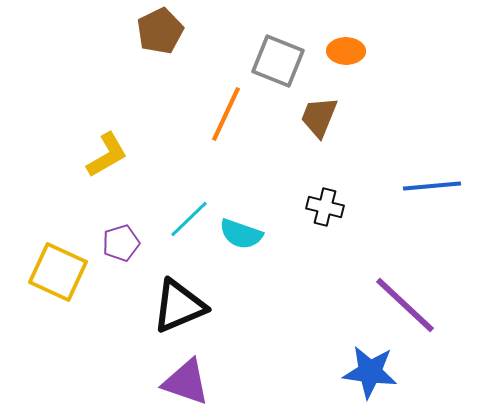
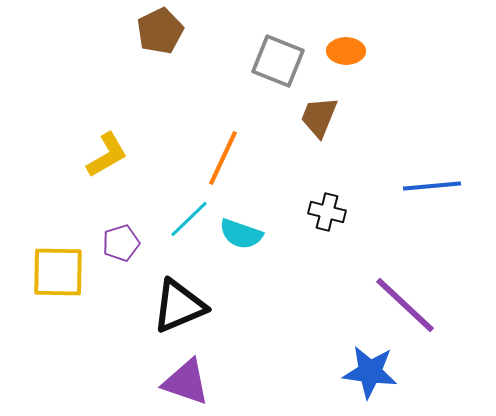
orange line: moved 3 px left, 44 px down
black cross: moved 2 px right, 5 px down
yellow square: rotated 24 degrees counterclockwise
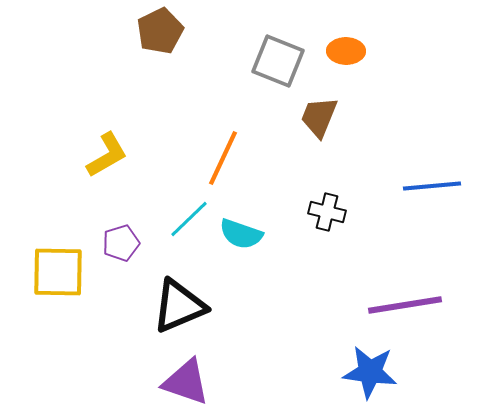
purple line: rotated 52 degrees counterclockwise
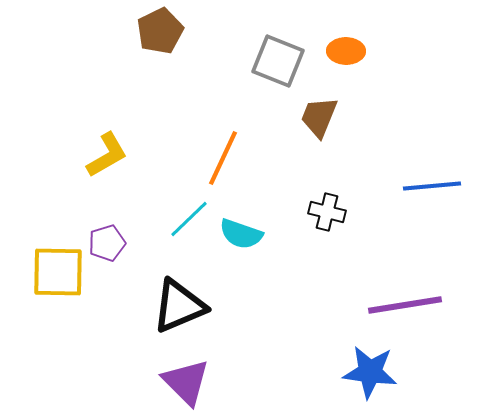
purple pentagon: moved 14 px left
purple triangle: rotated 26 degrees clockwise
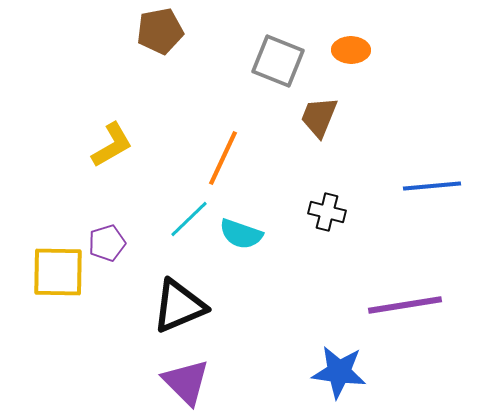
brown pentagon: rotated 15 degrees clockwise
orange ellipse: moved 5 px right, 1 px up
yellow L-shape: moved 5 px right, 10 px up
blue star: moved 31 px left
